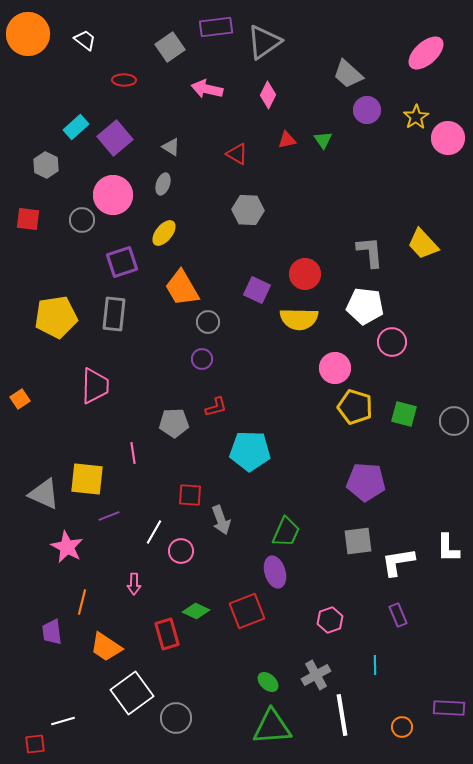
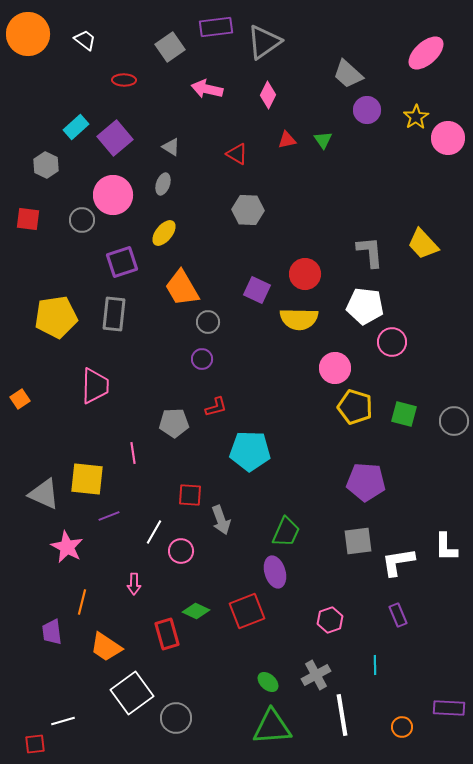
white L-shape at (448, 548): moved 2 px left, 1 px up
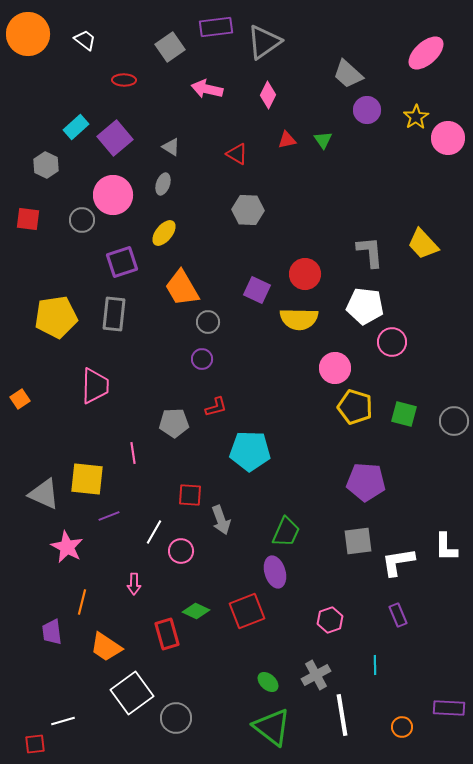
green triangle at (272, 727): rotated 42 degrees clockwise
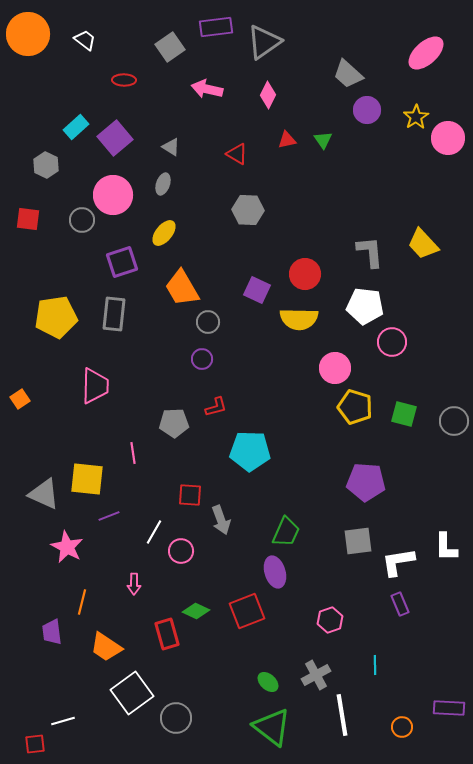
purple rectangle at (398, 615): moved 2 px right, 11 px up
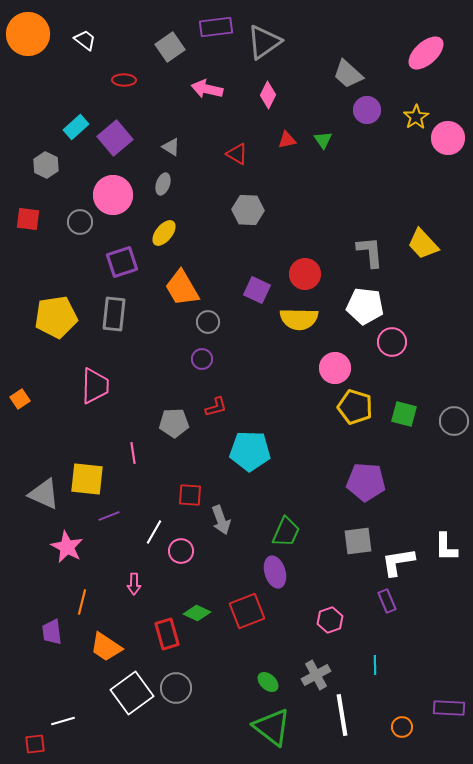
gray circle at (82, 220): moved 2 px left, 2 px down
purple rectangle at (400, 604): moved 13 px left, 3 px up
green diamond at (196, 611): moved 1 px right, 2 px down
gray circle at (176, 718): moved 30 px up
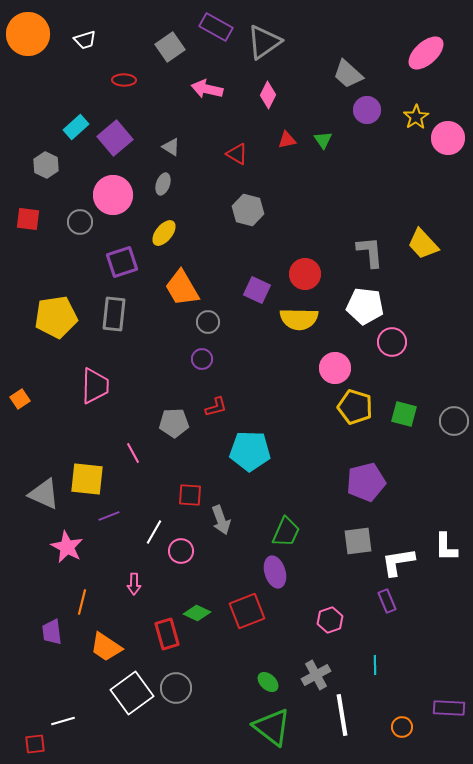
purple rectangle at (216, 27): rotated 36 degrees clockwise
white trapezoid at (85, 40): rotated 125 degrees clockwise
gray hexagon at (248, 210): rotated 12 degrees clockwise
pink line at (133, 453): rotated 20 degrees counterclockwise
purple pentagon at (366, 482): rotated 18 degrees counterclockwise
